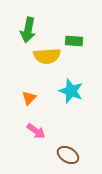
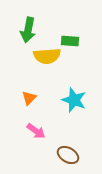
green rectangle: moved 4 px left
cyan star: moved 3 px right, 9 px down
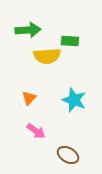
green arrow: rotated 105 degrees counterclockwise
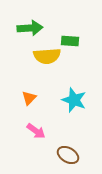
green arrow: moved 2 px right, 2 px up
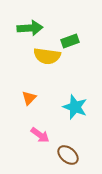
green rectangle: rotated 24 degrees counterclockwise
yellow semicircle: rotated 12 degrees clockwise
cyan star: moved 1 px right, 7 px down
pink arrow: moved 4 px right, 4 px down
brown ellipse: rotated 10 degrees clockwise
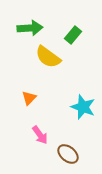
green rectangle: moved 3 px right, 6 px up; rotated 30 degrees counterclockwise
yellow semicircle: moved 1 px right, 1 px down; rotated 28 degrees clockwise
cyan star: moved 8 px right
pink arrow: rotated 18 degrees clockwise
brown ellipse: moved 1 px up
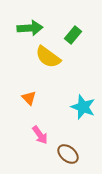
orange triangle: rotated 28 degrees counterclockwise
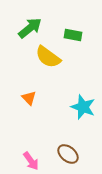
green arrow: rotated 35 degrees counterclockwise
green rectangle: rotated 60 degrees clockwise
pink arrow: moved 9 px left, 26 px down
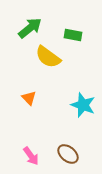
cyan star: moved 2 px up
pink arrow: moved 5 px up
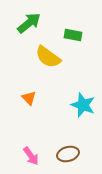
green arrow: moved 1 px left, 5 px up
brown ellipse: rotated 55 degrees counterclockwise
